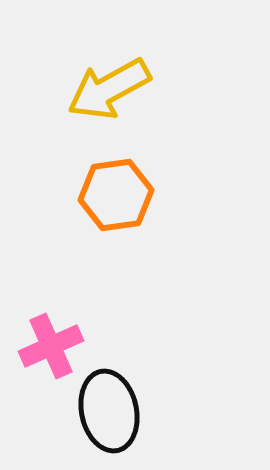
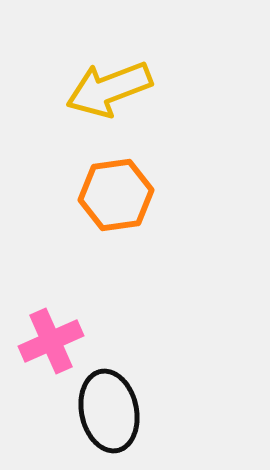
yellow arrow: rotated 8 degrees clockwise
pink cross: moved 5 px up
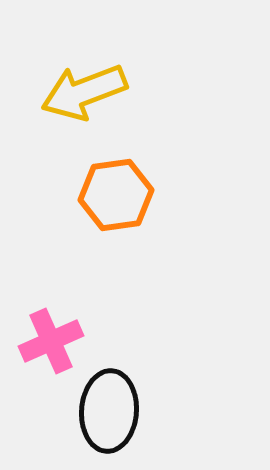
yellow arrow: moved 25 px left, 3 px down
black ellipse: rotated 16 degrees clockwise
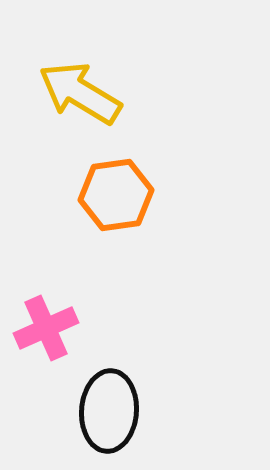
yellow arrow: moved 4 px left, 1 px down; rotated 52 degrees clockwise
pink cross: moved 5 px left, 13 px up
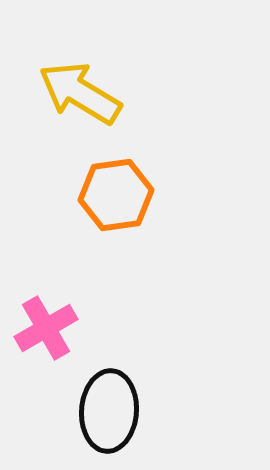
pink cross: rotated 6 degrees counterclockwise
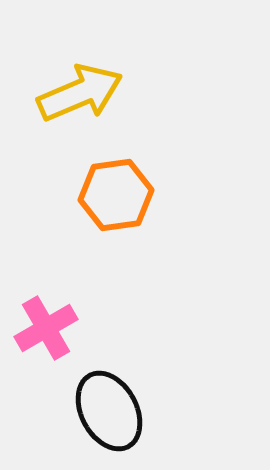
yellow arrow: rotated 126 degrees clockwise
black ellipse: rotated 32 degrees counterclockwise
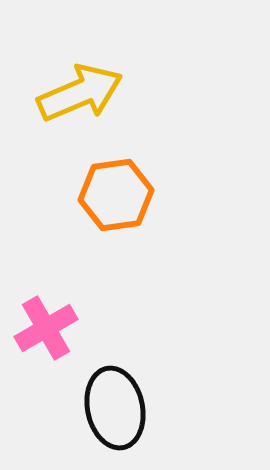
black ellipse: moved 6 px right, 3 px up; rotated 16 degrees clockwise
